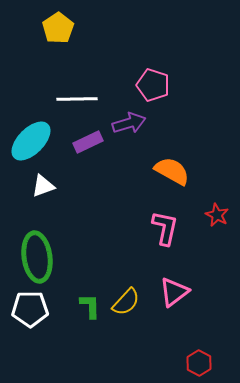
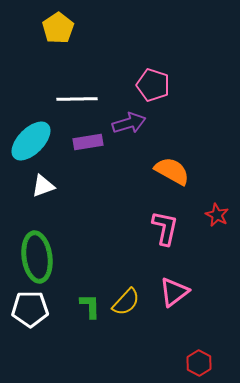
purple rectangle: rotated 16 degrees clockwise
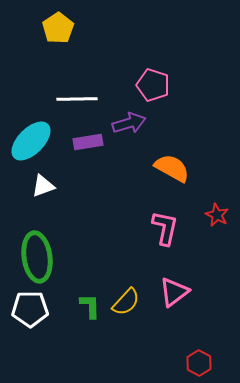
orange semicircle: moved 3 px up
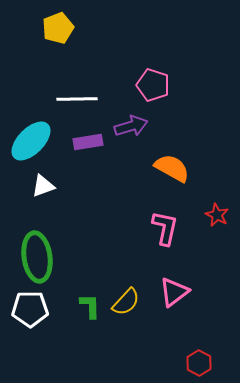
yellow pentagon: rotated 12 degrees clockwise
purple arrow: moved 2 px right, 3 px down
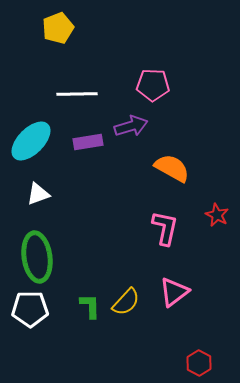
pink pentagon: rotated 16 degrees counterclockwise
white line: moved 5 px up
white triangle: moved 5 px left, 8 px down
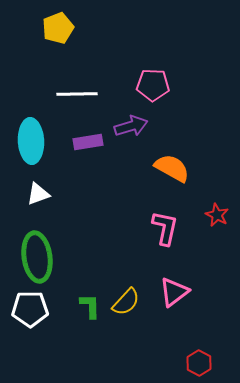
cyan ellipse: rotated 48 degrees counterclockwise
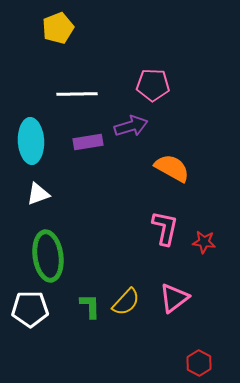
red star: moved 13 px left, 27 px down; rotated 20 degrees counterclockwise
green ellipse: moved 11 px right, 1 px up
pink triangle: moved 6 px down
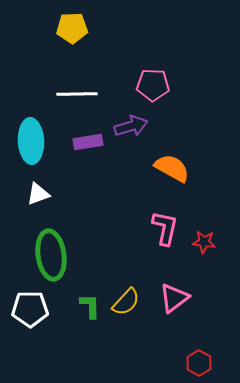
yellow pentagon: moved 14 px right; rotated 20 degrees clockwise
green ellipse: moved 3 px right, 1 px up
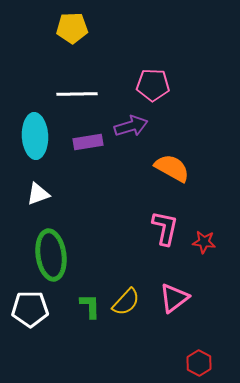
cyan ellipse: moved 4 px right, 5 px up
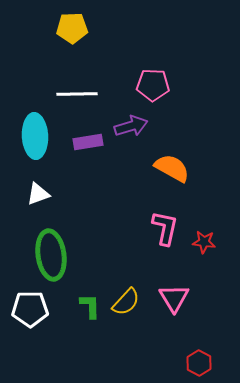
pink triangle: rotated 24 degrees counterclockwise
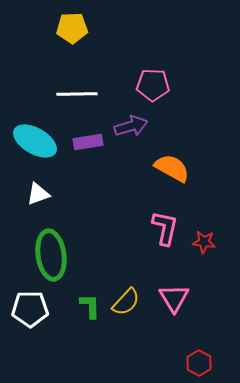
cyan ellipse: moved 5 px down; rotated 57 degrees counterclockwise
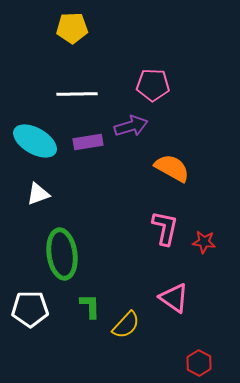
green ellipse: moved 11 px right, 1 px up
pink triangle: rotated 24 degrees counterclockwise
yellow semicircle: moved 23 px down
